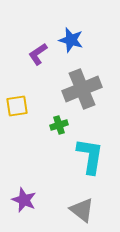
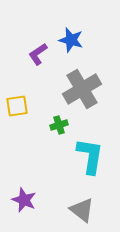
gray cross: rotated 9 degrees counterclockwise
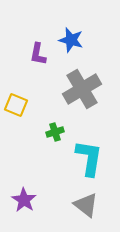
purple L-shape: rotated 45 degrees counterclockwise
yellow square: moved 1 px left, 1 px up; rotated 30 degrees clockwise
green cross: moved 4 px left, 7 px down
cyan L-shape: moved 1 px left, 2 px down
purple star: rotated 10 degrees clockwise
gray triangle: moved 4 px right, 5 px up
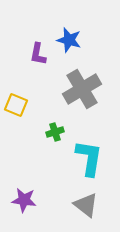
blue star: moved 2 px left
purple star: rotated 25 degrees counterclockwise
